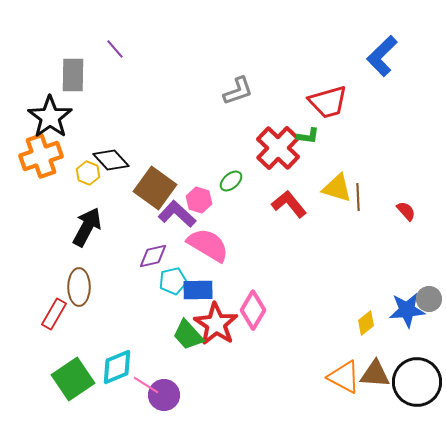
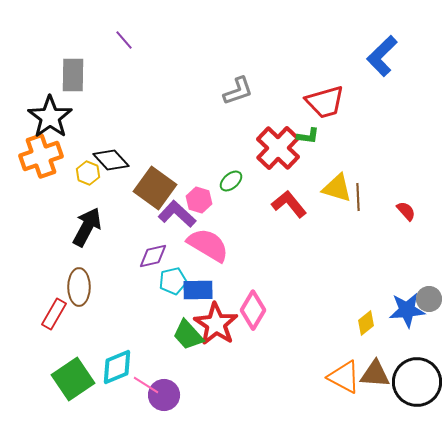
purple line: moved 9 px right, 9 px up
red trapezoid: moved 3 px left
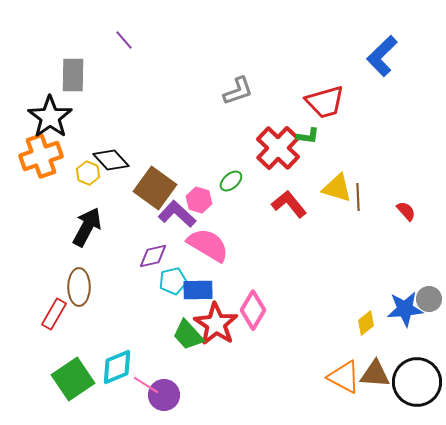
blue star: moved 2 px left, 1 px up
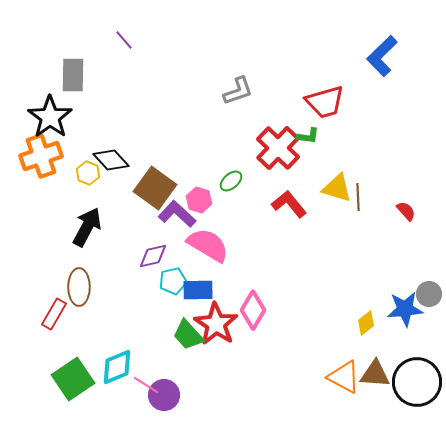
gray circle: moved 5 px up
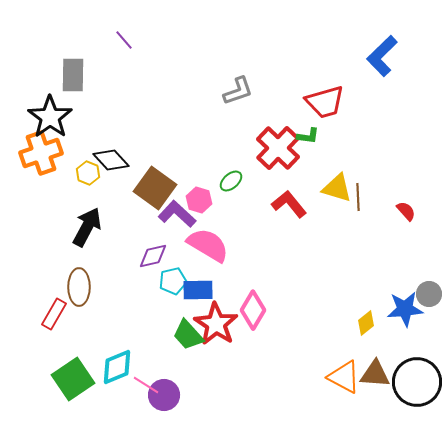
orange cross: moved 3 px up
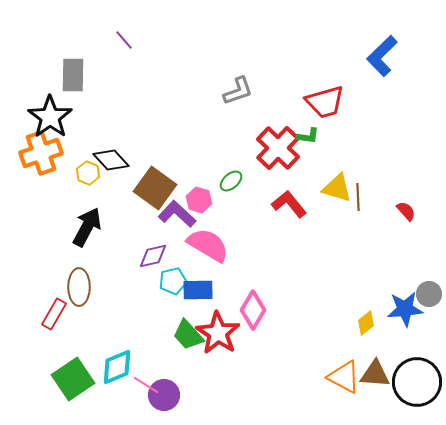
red star: moved 2 px right, 9 px down
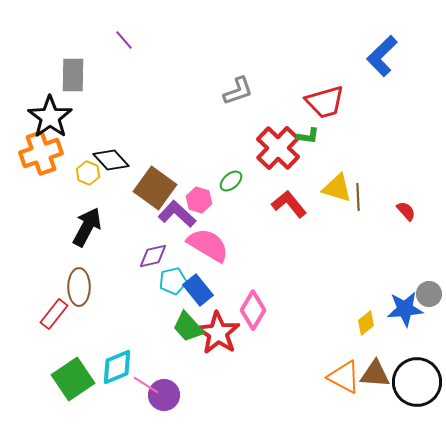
blue rectangle: rotated 52 degrees clockwise
red rectangle: rotated 8 degrees clockwise
green trapezoid: moved 8 px up
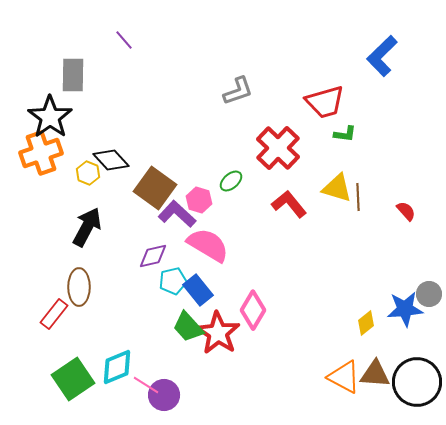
green L-shape: moved 37 px right, 2 px up
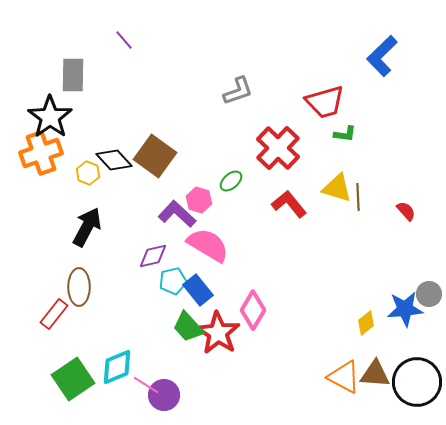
black diamond: moved 3 px right
brown square: moved 32 px up
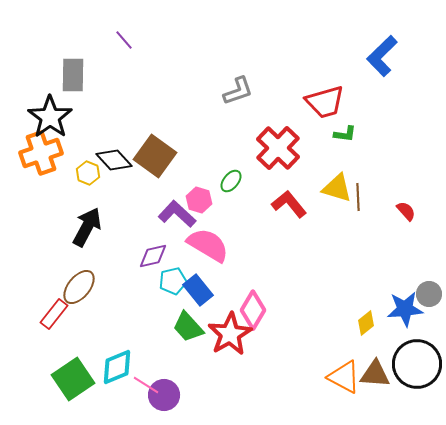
green ellipse: rotated 10 degrees counterclockwise
brown ellipse: rotated 39 degrees clockwise
red star: moved 12 px right, 1 px down; rotated 9 degrees clockwise
black circle: moved 18 px up
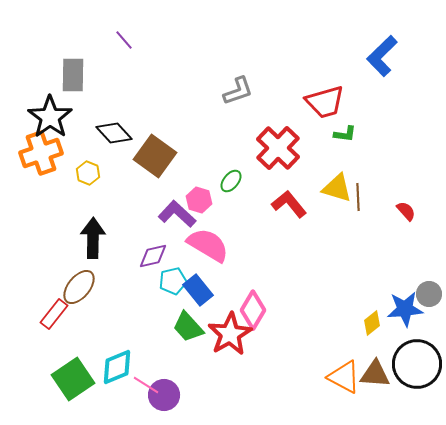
black diamond: moved 27 px up
black arrow: moved 6 px right, 11 px down; rotated 27 degrees counterclockwise
yellow diamond: moved 6 px right
